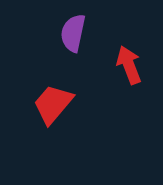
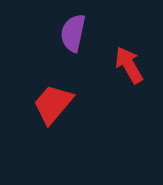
red arrow: rotated 9 degrees counterclockwise
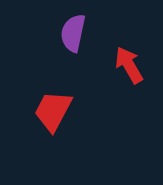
red trapezoid: moved 7 px down; rotated 12 degrees counterclockwise
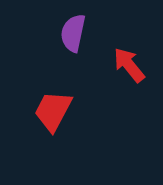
red arrow: rotated 9 degrees counterclockwise
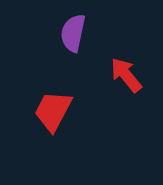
red arrow: moved 3 px left, 10 px down
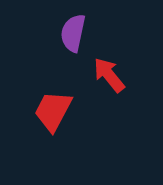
red arrow: moved 17 px left
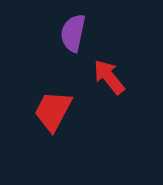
red arrow: moved 2 px down
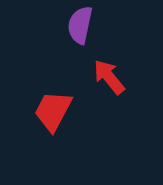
purple semicircle: moved 7 px right, 8 px up
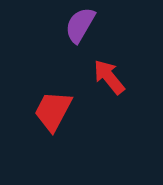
purple semicircle: rotated 18 degrees clockwise
